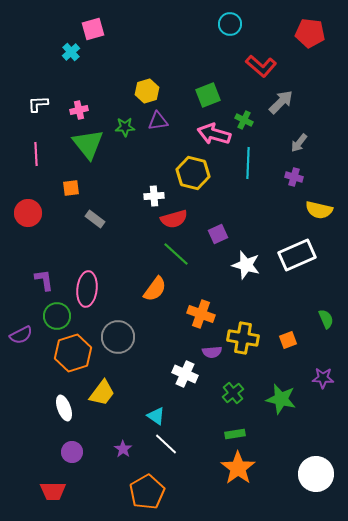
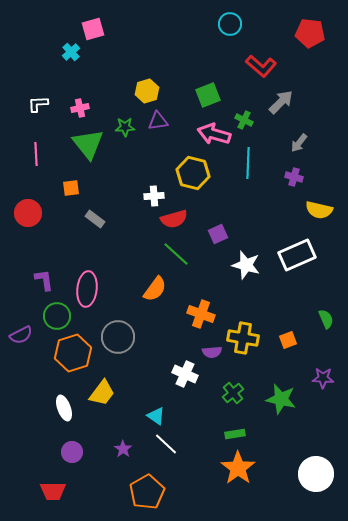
pink cross at (79, 110): moved 1 px right, 2 px up
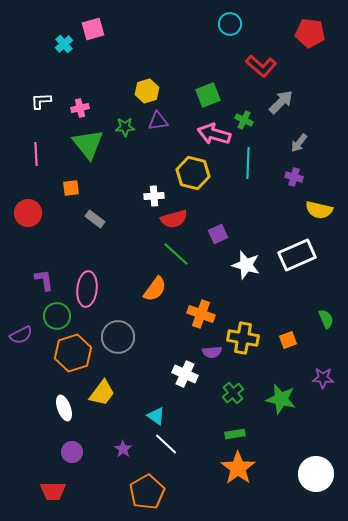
cyan cross at (71, 52): moved 7 px left, 8 px up
white L-shape at (38, 104): moved 3 px right, 3 px up
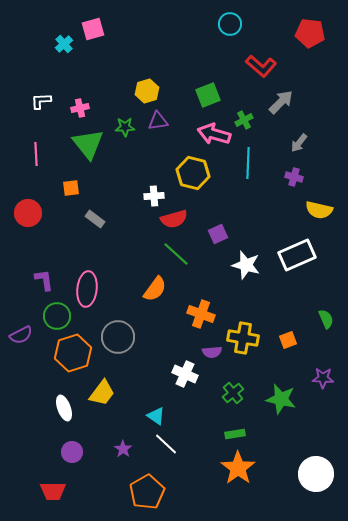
green cross at (244, 120): rotated 36 degrees clockwise
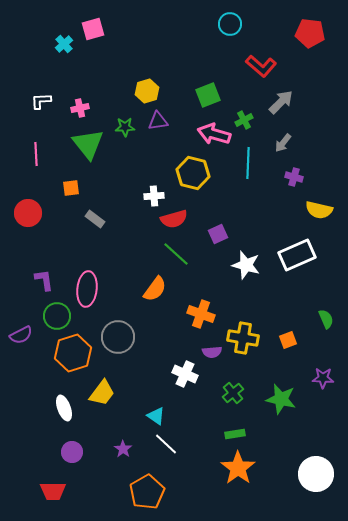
gray arrow at (299, 143): moved 16 px left
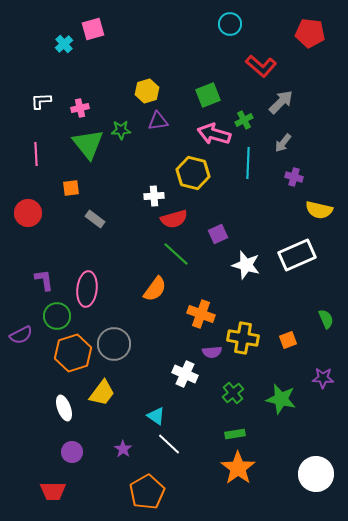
green star at (125, 127): moved 4 px left, 3 px down
gray circle at (118, 337): moved 4 px left, 7 px down
white line at (166, 444): moved 3 px right
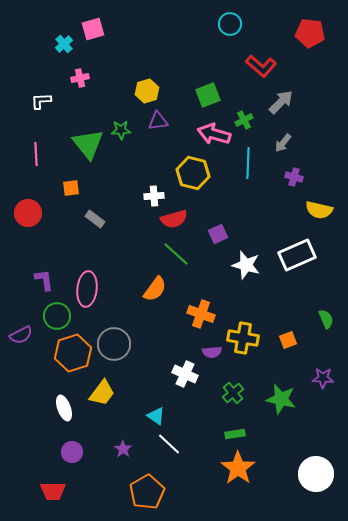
pink cross at (80, 108): moved 30 px up
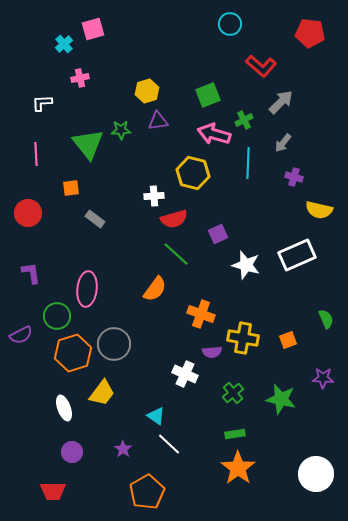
white L-shape at (41, 101): moved 1 px right, 2 px down
purple L-shape at (44, 280): moved 13 px left, 7 px up
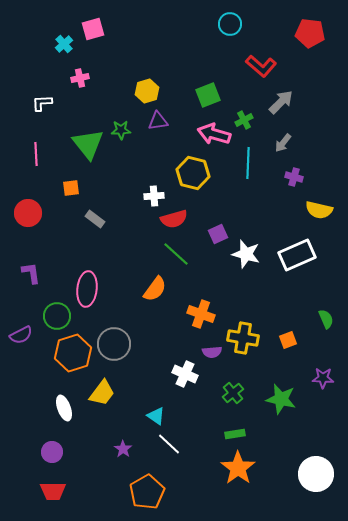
white star at (246, 265): moved 11 px up
purple circle at (72, 452): moved 20 px left
